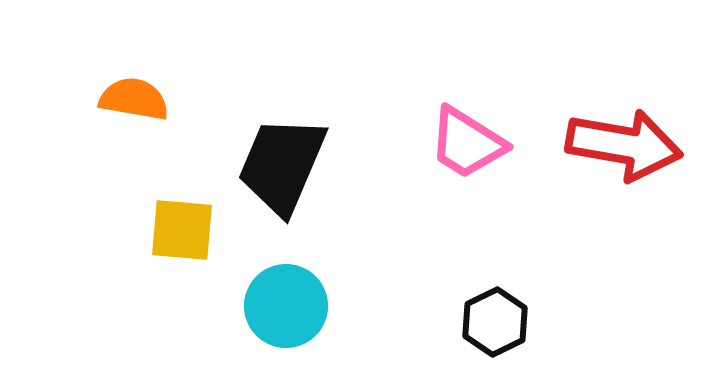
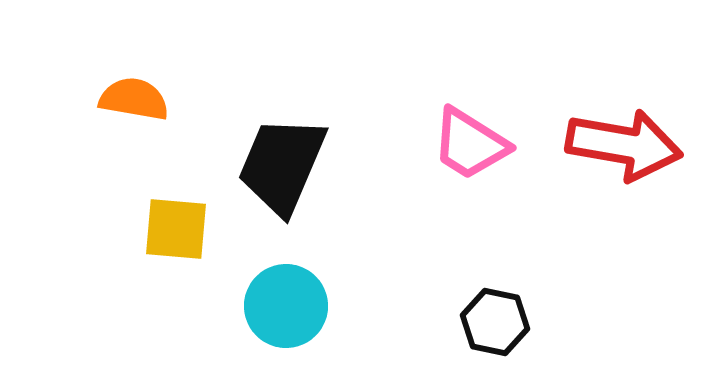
pink trapezoid: moved 3 px right, 1 px down
yellow square: moved 6 px left, 1 px up
black hexagon: rotated 22 degrees counterclockwise
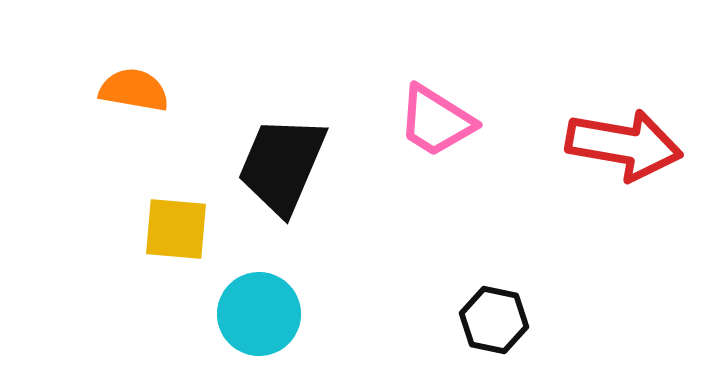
orange semicircle: moved 9 px up
pink trapezoid: moved 34 px left, 23 px up
cyan circle: moved 27 px left, 8 px down
black hexagon: moved 1 px left, 2 px up
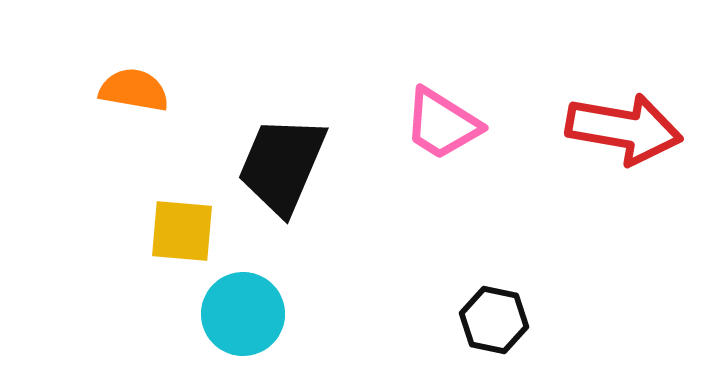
pink trapezoid: moved 6 px right, 3 px down
red arrow: moved 16 px up
yellow square: moved 6 px right, 2 px down
cyan circle: moved 16 px left
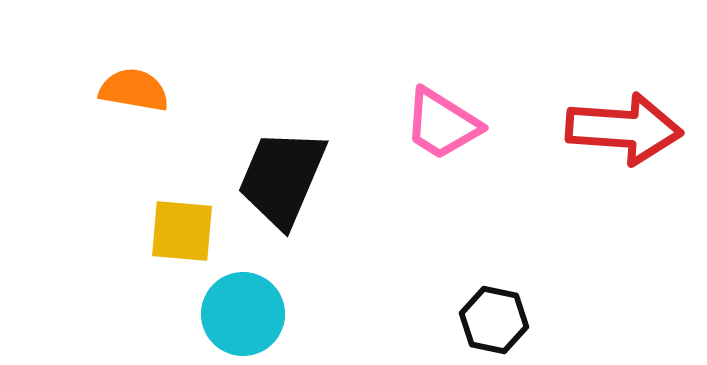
red arrow: rotated 6 degrees counterclockwise
black trapezoid: moved 13 px down
